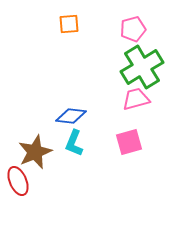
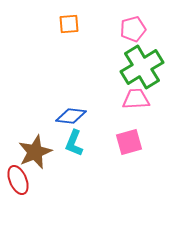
pink trapezoid: rotated 12 degrees clockwise
red ellipse: moved 1 px up
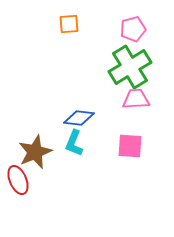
green cross: moved 12 px left
blue diamond: moved 8 px right, 2 px down
pink square: moved 1 px right, 4 px down; rotated 20 degrees clockwise
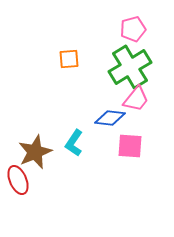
orange square: moved 35 px down
pink trapezoid: rotated 132 degrees clockwise
blue diamond: moved 31 px right
cyan L-shape: rotated 12 degrees clockwise
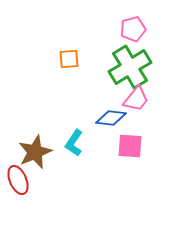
blue diamond: moved 1 px right
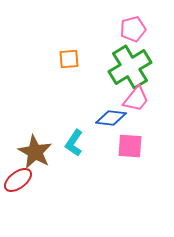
brown star: rotated 20 degrees counterclockwise
red ellipse: rotated 76 degrees clockwise
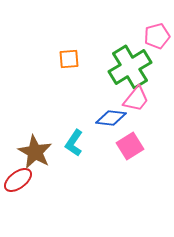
pink pentagon: moved 24 px right, 7 px down
pink square: rotated 36 degrees counterclockwise
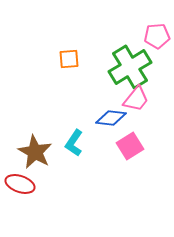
pink pentagon: rotated 10 degrees clockwise
red ellipse: moved 2 px right, 4 px down; rotated 56 degrees clockwise
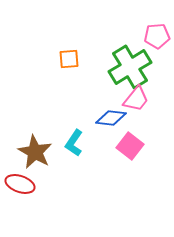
pink square: rotated 20 degrees counterclockwise
